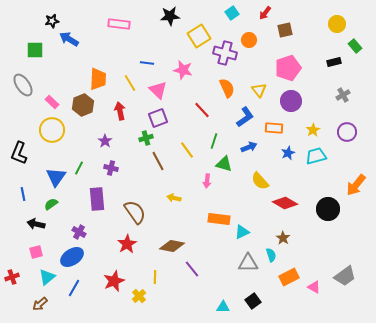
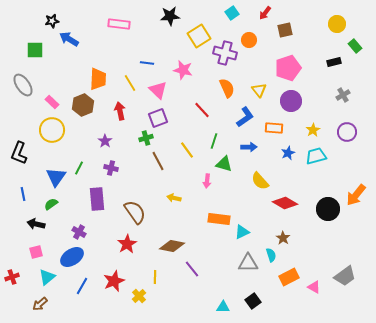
blue arrow at (249, 147): rotated 21 degrees clockwise
orange arrow at (356, 185): moved 10 px down
blue line at (74, 288): moved 8 px right, 2 px up
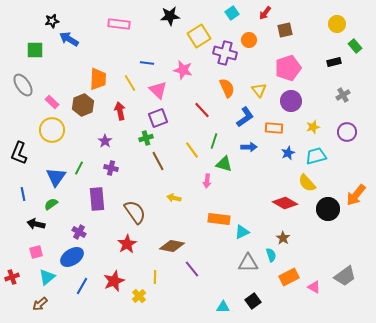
yellow star at (313, 130): moved 3 px up; rotated 16 degrees clockwise
yellow line at (187, 150): moved 5 px right
yellow semicircle at (260, 181): moved 47 px right, 2 px down
